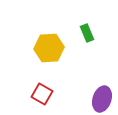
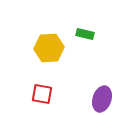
green rectangle: moved 2 px left, 1 px down; rotated 54 degrees counterclockwise
red square: rotated 20 degrees counterclockwise
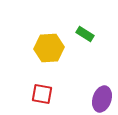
green rectangle: rotated 18 degrees clockwise
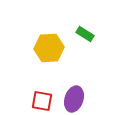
red square: moved 7 px down
purple ellipse: moved 28 px left
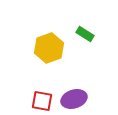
yellow hexagon: rotated 16 degrees counterclockwise
purple ellipse: rotated 55 degrees clockwise
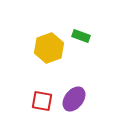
green rectangle: moved 4 px left, 2 px down; rotated 12 degrees counterclockwise
purple ellipse: rotated 35 degrees counterclockwise
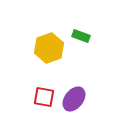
red square: moved 2 px right, 4 px up
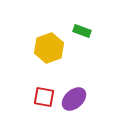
green rectangle: moved 1 px right, 5 px up
purple ellipse: rotated 10 degrees clockwise
